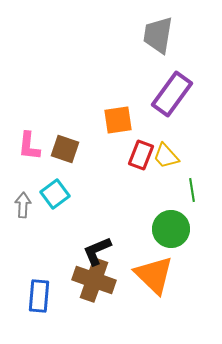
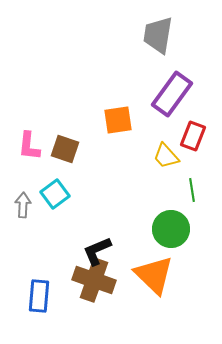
red rectangle: moved 52 px right, 19 px up
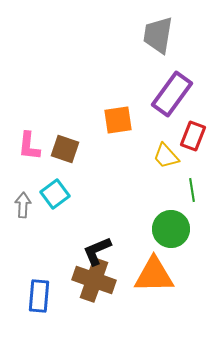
orange triangle: rotated 45 degrees counterclockwise
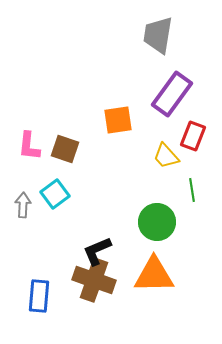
green circle: moved 14 px left, 7 px up
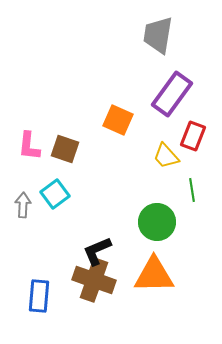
orange square: rotated 32 degrees clockwise
